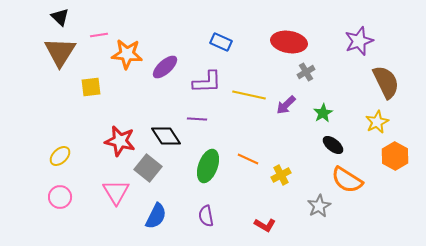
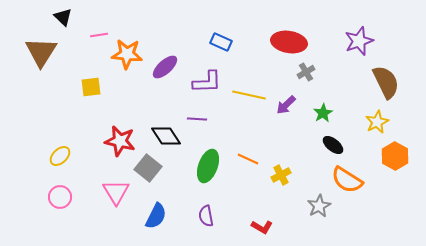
black triangle: moved 3 px right
brown triangle: moved 19 px left
red L-shape: moved 3 px left, 2 px down
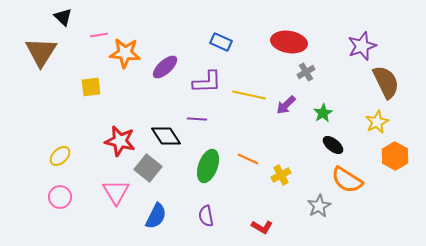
purple star: moved 3 px right, 5 px down
orange star: moved 2 px left, 1 px up
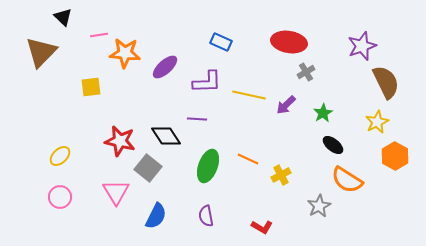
brown triangle: rotated 12 degrees clockwise
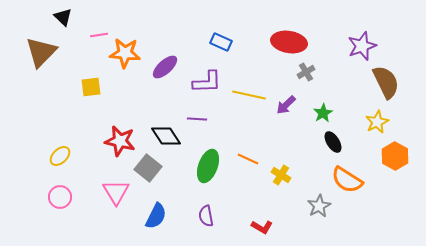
black ellipse: moved 3 px up; rotated 20 degrees clockwise
yellow cross: rotated 30 degrees counterclockwise
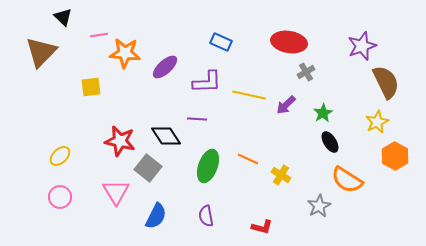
black ellipse: moved 3 px left
red L-shape: rotated 15 degrees counterclockwise
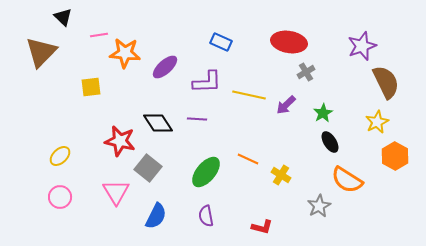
black diamond: moved 8 px left, 13 px up
green ellipse: moved 2 px left, 6 px down; rotated 20 degrees clockwise
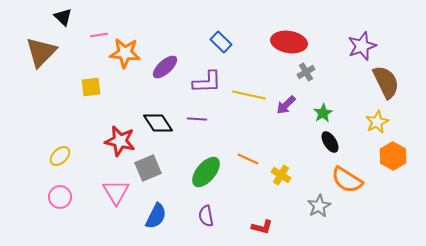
blue rectangle: rotated 20 degrees clockwise
orange hexagon: moved 2 px left
gray square: rotated 28 degrees clockwise
